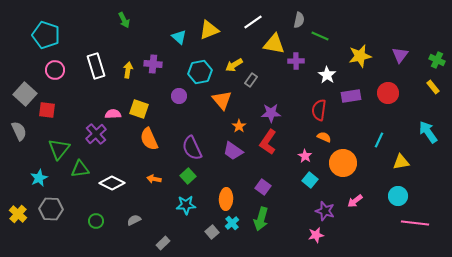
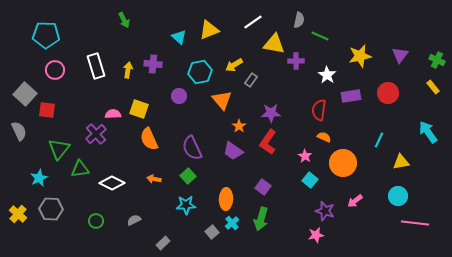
cyan pentagon at (46, 35): rotated 16 degrees counterclockwise
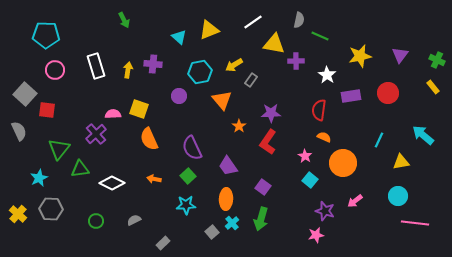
cyan arrow at (428, 132): moved 5 px left, 3 px down; rotated 15 degrees counterclockwise
purple trapezoid at (233, 151): moved 5 px left, 15 px down; rotated 20 degrees clockwise
